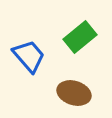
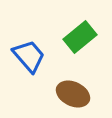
brown ellipse: moved 1 px left, 1 px down; rotated 8 degrees clockwise
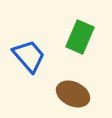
green rectangle: rotated 28 degrees counterclockwise
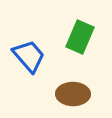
brown ellipse: rotated 24 degrees counterclockwise
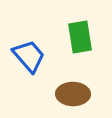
green rectangle: rotated 32 degrees counterclockwise
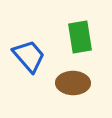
brown ellipse: moved 11 px up
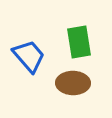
green rectangle: moved 1 px left, 5 px down
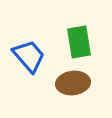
brown ellipse: rotated 8 degrees counterclockwise
